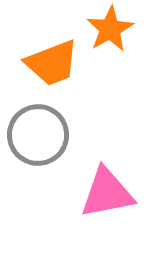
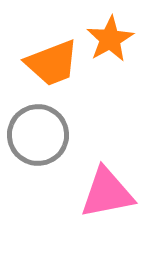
orange star: moved 10 px down
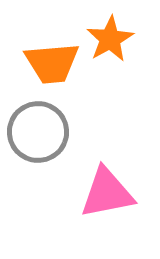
orange trapezoid: rotated 16 degrees clockwise
gray circle: moved 3 px up
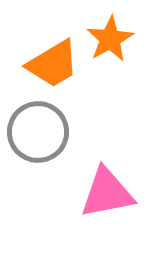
orange trapezoid: moved 1 px right, 1 px down; rotated 26 degrees counterclockwise
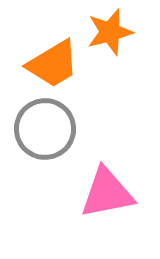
orange star: moved 7 px up; rotated 15 degrees clockwise
gray circle: moved 7 px right, 3 px up
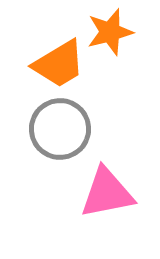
orange trapezoid: moved 6 px right
gray circle: moved 15 px right
